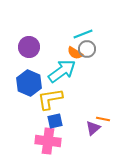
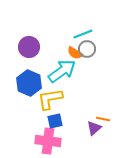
purple triangle: moved 1 px right
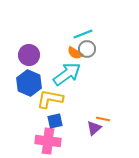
purple circle: moved 8 px down
cyan arrow: moved 5 px right, 3 px down
yellow L-shape: rotated 20 degrees clockwise
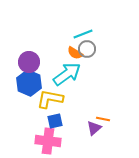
purple circle: moved 7 px down
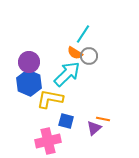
cyan line: rotated 36 degrees counterclockwise
gray circle: moved 2 px right, 7 px down
cyan arrow: rotated 8 degrees counterclockwise
blue square: moved 11 px right; rotated 28 degrees clockwise
pink cross: rotated 20 degrees counterclockwise
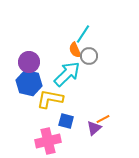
orange semicircle: moved 3 px up; rotated 35 degrees clockwise
blue hexagon: rotated 10 degrees counterclockwise
orange line: rotated 40 degrees counterclockwise
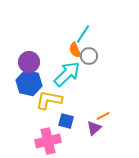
yellow L-shape: moved 1 px left, 1 px down
orange line: moved 3 px up
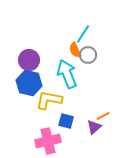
gray circle: moved 1 px left, 1 px up
purple circle: moved 2 px up
cyan arrow: rotated 68 degrees counterclockwise
purple triangle: moved 1 px up
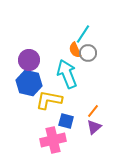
gray circle: moved 2 px up
orange line: moved 10 px left, 5 px up; rotated 24 degrees counterclockwise
pink cross: moved 5 px right, 1 px up
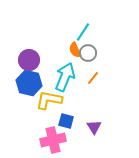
cyan line: moved 2 px up
cyan arrow: moved 2 px left, 3 px down; rotated 44 degrees clockwise
orange line: moved 33 px up
purple triangle: rotated 21 degrees counterclockwise
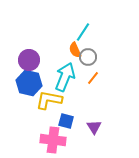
gray circle: moved 4 px down
pink cross: rotated 20 degrees clockwise
